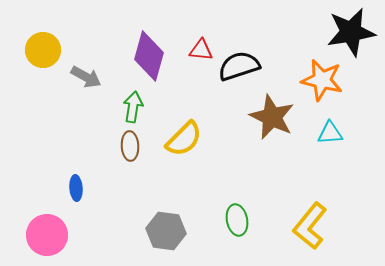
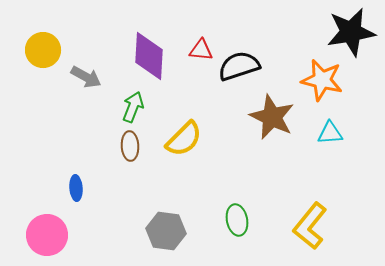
purple diamond: rotated 12 degrees counterclockwise
green arrow: rotated 12 degrees clockwise
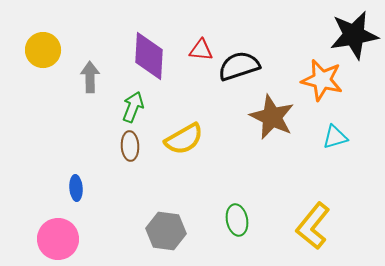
black star: moved 3 px right, 3 px down
gray arrow: moved 4 px right; rotated 120 degrees counterclockwise
cyan triangle: moved 5 px right, 4 px down; rotated 12 degrees counterclockwise
yellow semicircle: rotated 15 degrees clockwise
yellow L-shape: moved 3 px right
pink circle: moved 11 px right, 4 px down
